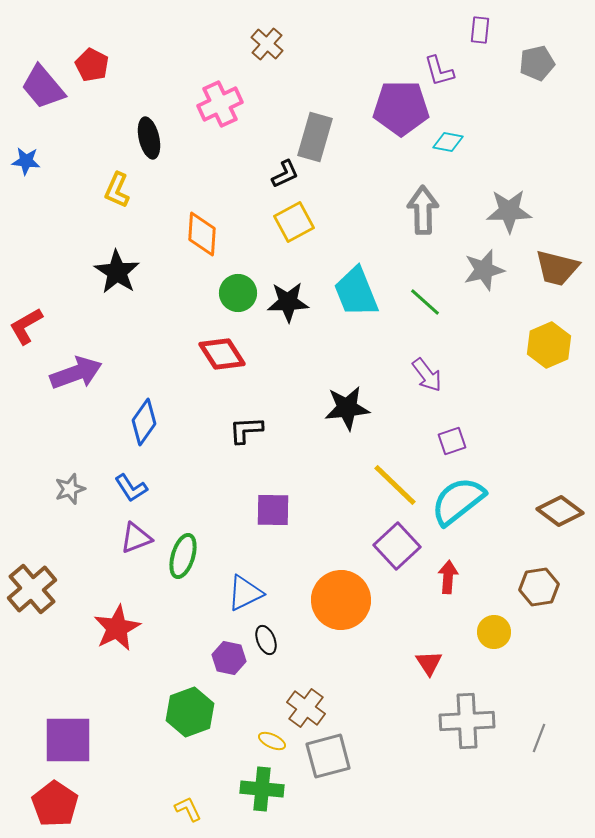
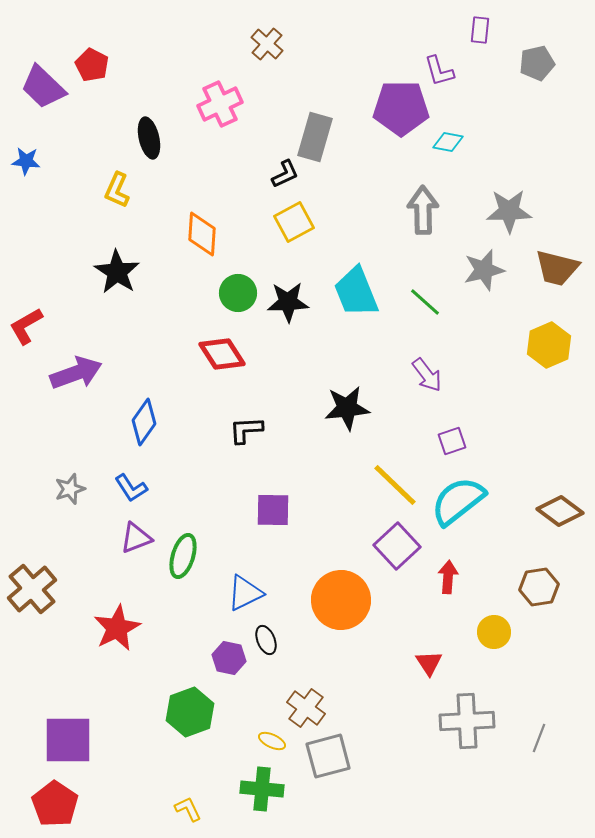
purple trapezoid at (43, 87): rotated 6 degrees counterclockwise
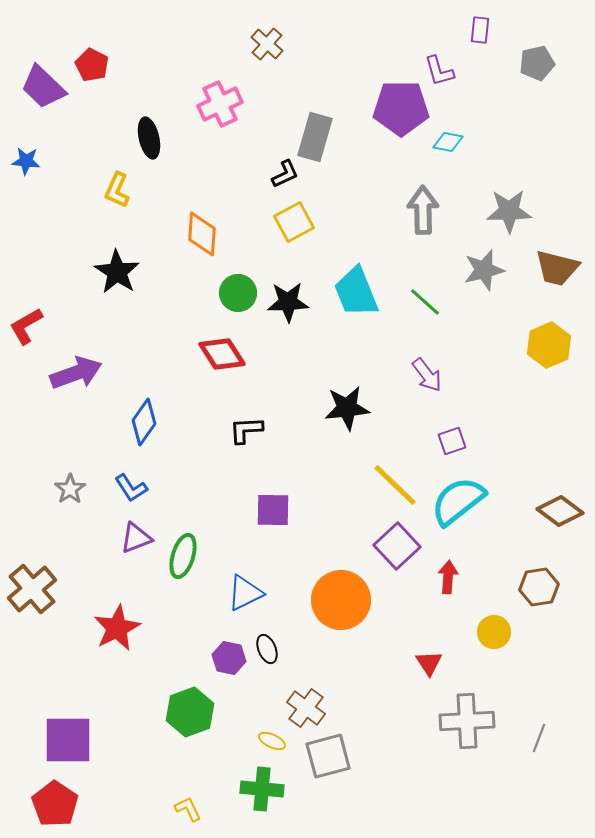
gray star at (70, 489): rotated 16 degrees counterclockwise
black ellipse at (266, 640): moved 1 px right, 9 px down
